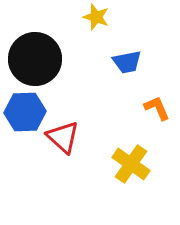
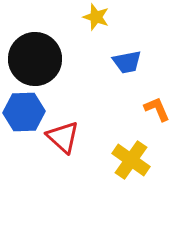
orange L-shape: moved 1 px down
blue hexagon: moved 1 px left
yellow cross: moved 4 px up
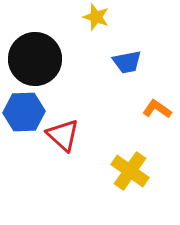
orange L-shape: rotated 32 degrees counterclockwise
red triangle: moved 2 px up
yellow cross: moved 1 px left, 11 px down
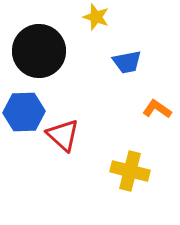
black circle: moved 4 px right, 8 px up
yellow cross: rotated 21 degrees counterclockwise
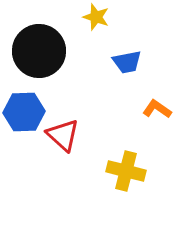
yellow cross: moved 4 px left
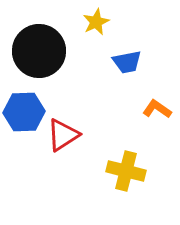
yellow star: moved 5 px down; rotated 28 degrees clockwise
red triangle: rotated 45 degrees clockwise
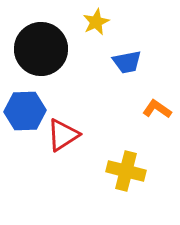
black circle: moved 2 px right, 2 px up
blue hexagon: moved 1 px right, 1 px up
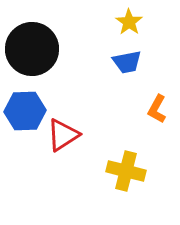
yellow star: moved 33 px right; rotated 12 degrees counterclockwise
black circle: moved 9 px left
orange L-shape: rotated 96 degrees counterclockwise
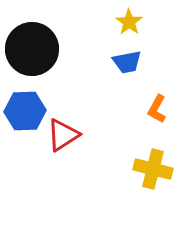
yellow cross: moved 27 px right, 2 px up
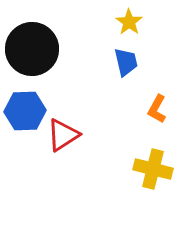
blue trapezoid: moved 1 px left; rotated 92 degrees counterclockwise
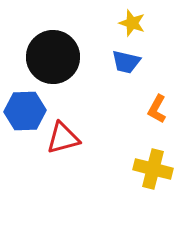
yellow star: moved 3 px right, 1 px down; rotated 16 degrees counterclockwise
black circle: moved 21 px right, 8 px down
blue trapezoid: rotated 116 degrees clockwise
red triangle: moved 3 px down; rotated 18 degrees clockwise
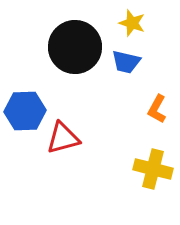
black circle: moved 22 px right, 10 px up
